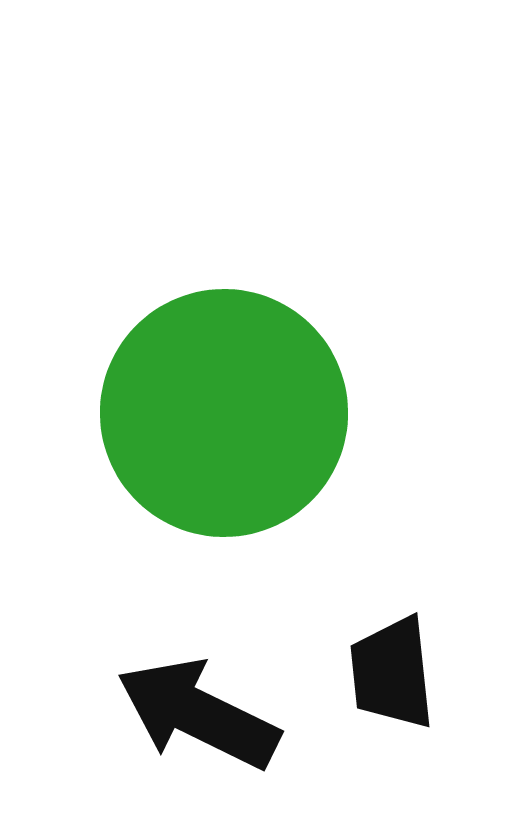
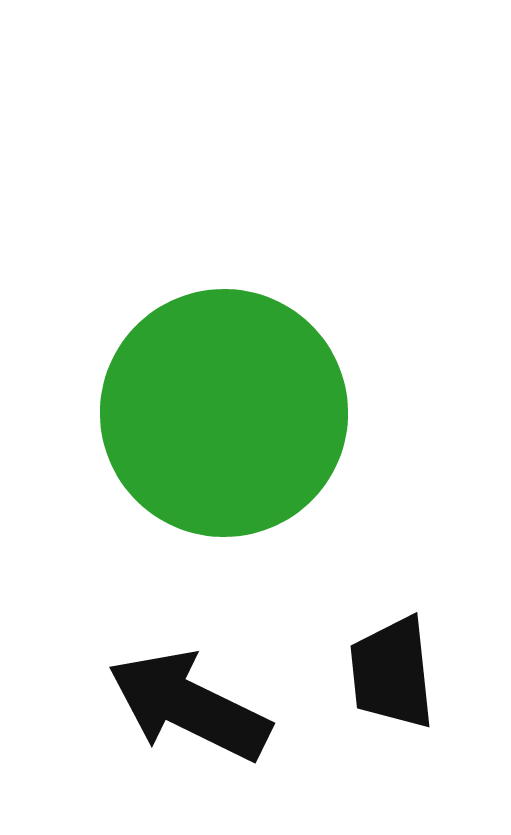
black arrow: moved 9 px left, 8 px up
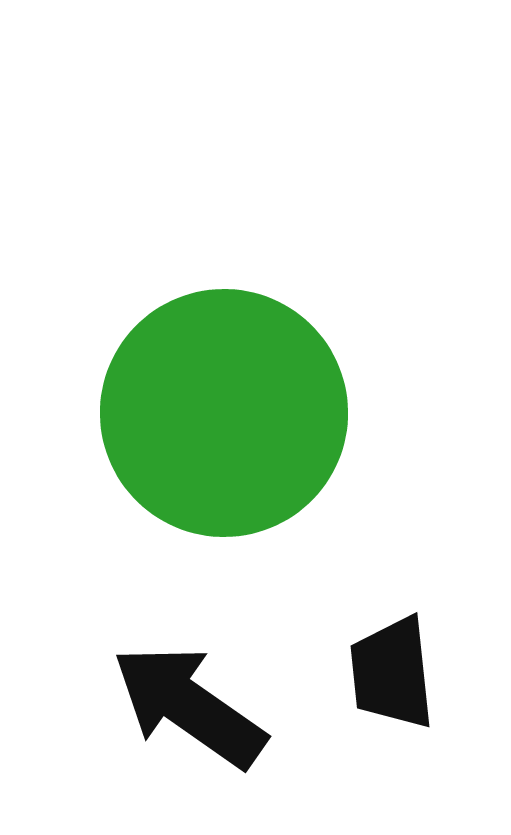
black arrow: rotated 9 degrees clockwise
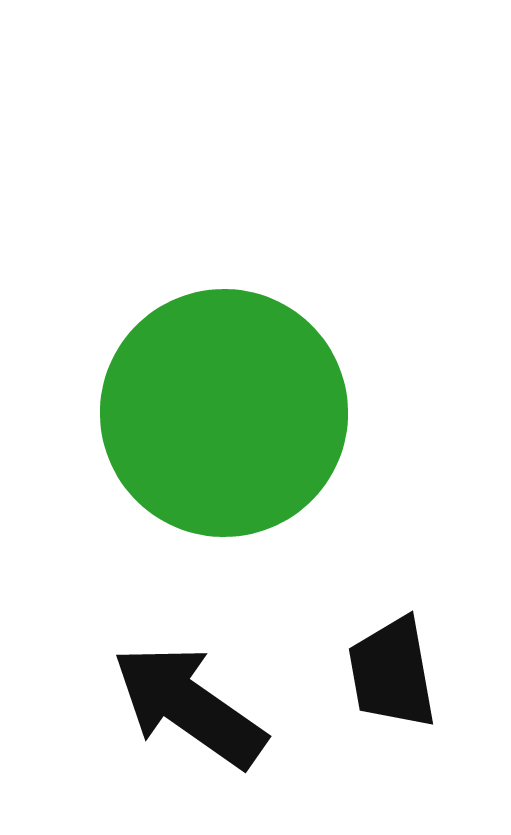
black trapezoid: rotated 4 degrees counterclockwise
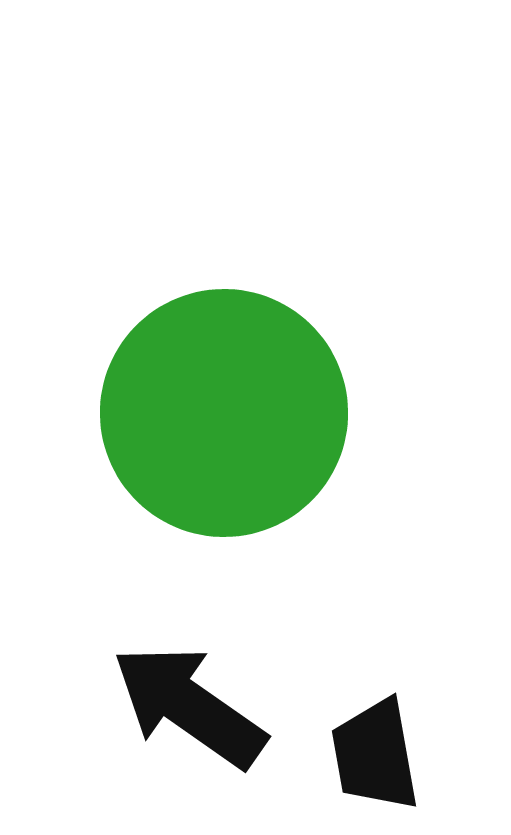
black trapezoid: moved 17 px left, 82 px down
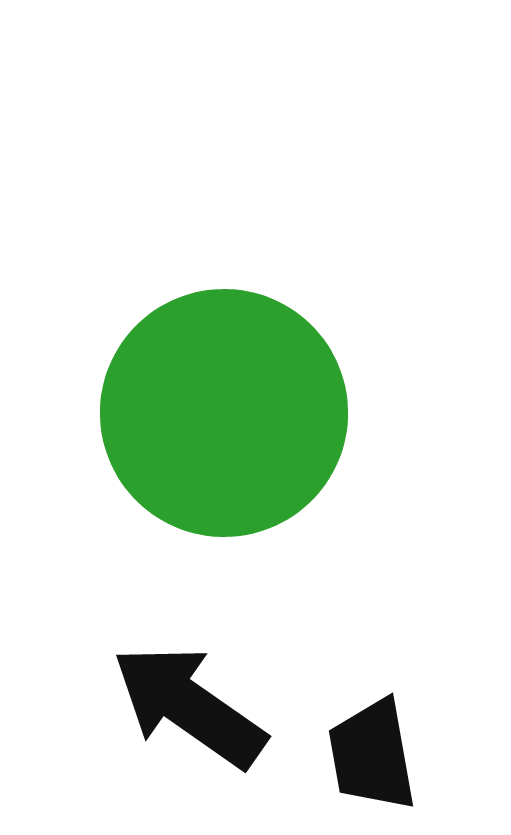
black trapezoid: moved 3 px left
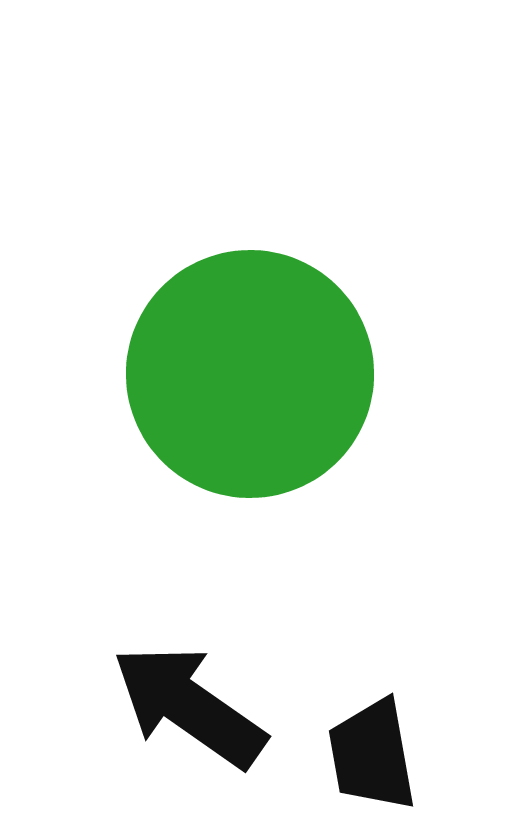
green circle: moved 26 px right, 39 px up
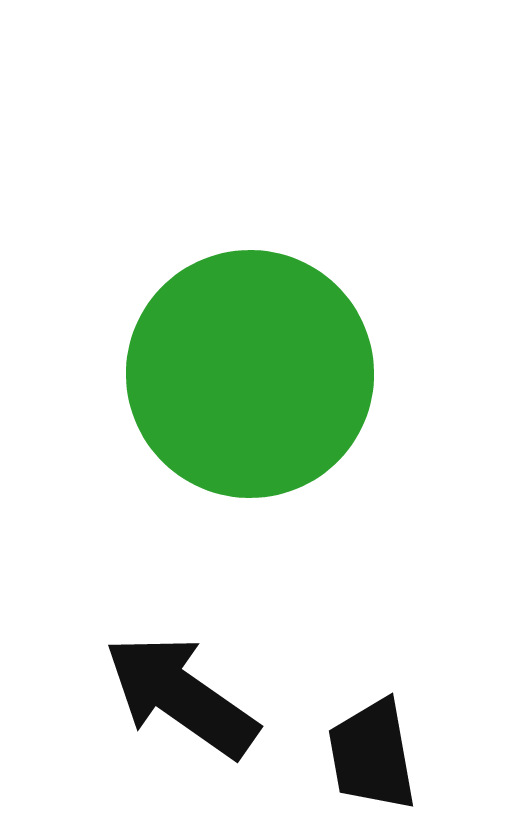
black arrow: moved 8 px left, 10 px up
